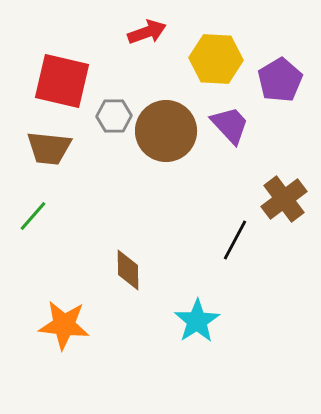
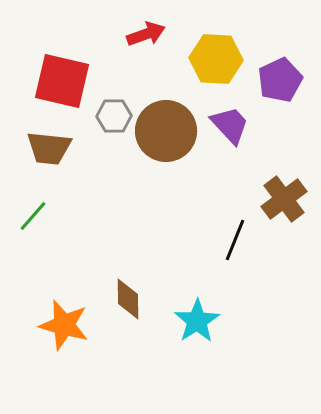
red arrow: moved 1 px left, 2 px down
purple pentagon: rotated 6 degrees clockwise
black line: rotated 6 degrees counterclockwise
brown diamond: moved 29 px down
orange star: rotated 9 degrees clockwise
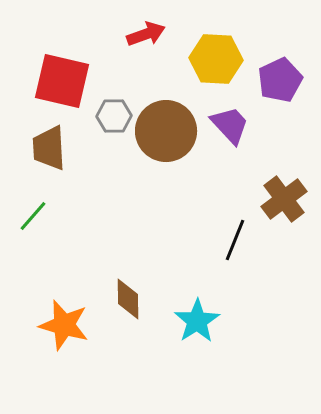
brown trapezoid: rotated 81 degrees clockwise
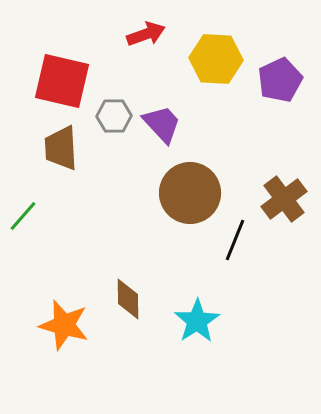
purple trapezoid: moved 68 px left, 1 px up
brown circle: moved 24 px right, 62 px down
brown trapezoid: moved 12 px right
green line: moved 10 px left
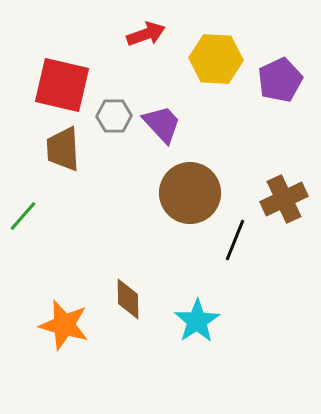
red square: moved 4 px down
brown trapezoid: moved 2 px right, 1 px down
brown cross: rotated 12 degrees clockwise
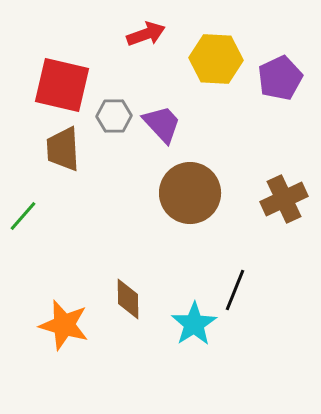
purple pentagon: moved 2 px up
black line: moved 50 px down
cyan star: moved 3 px left, 3 px down
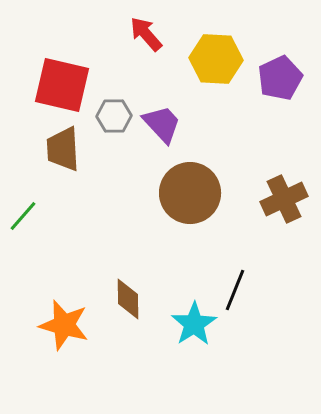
red arrow: rotated 111 degrees counterclockwise
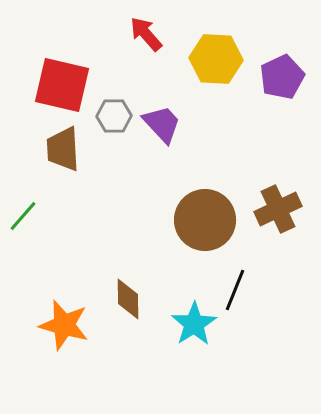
purple pentagon: moved 2 px right, 1 px up
brown circle: moved 15 px right, 27 px down
brown cross: moved 6 px left, 10 px down
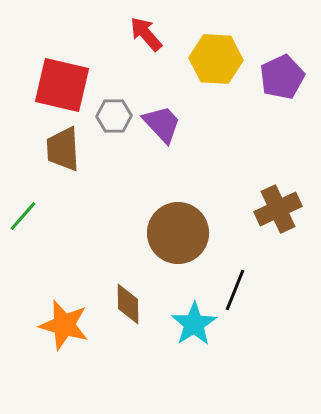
brown circle: moved 27 px left, 13 px down
brown diamond: moved 5 px down
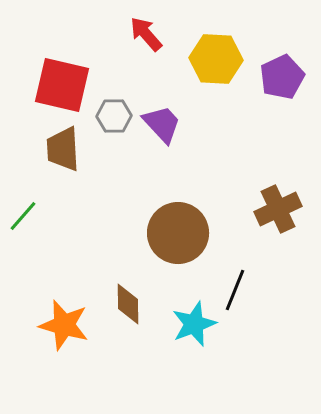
cyan star: rotated 12 degrees clockwise
